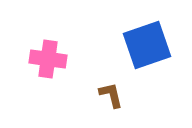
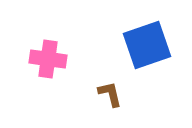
brown L-shape: moved 1 px left, 1 px up
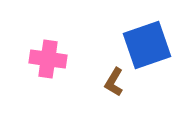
brown L-shape: moved 4 px right, 12 px up; rotated 136 degrees counterclockwise
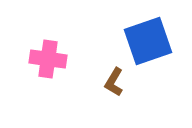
blue square: moved 1 px right, 4 px up
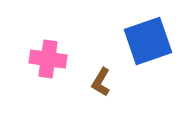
brown L-shape: moved 13 px left
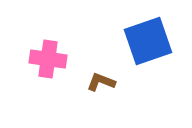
brown L-shape: rotated 80 degrees clockwise
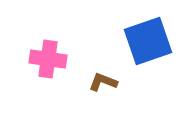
brown L-shape: moved 2 px right
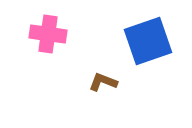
pink cross: moved 25 px up
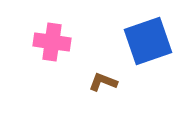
pink cross: moved 4 px right, 8 px down
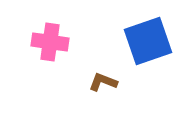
pink cross: moved 2 px left
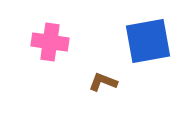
blue square: rotated 9 degrees clockwise
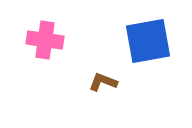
pink cross: moved 5 px left, 2 px up
